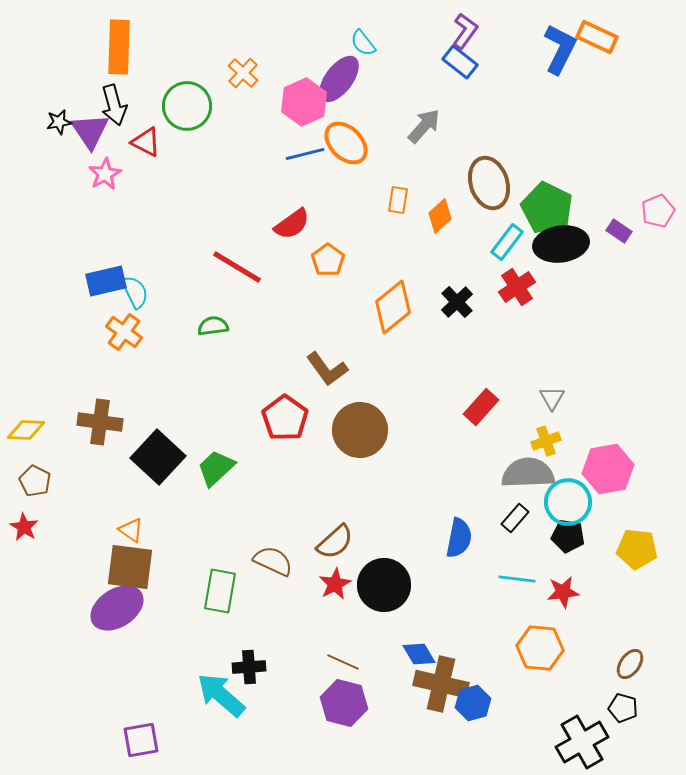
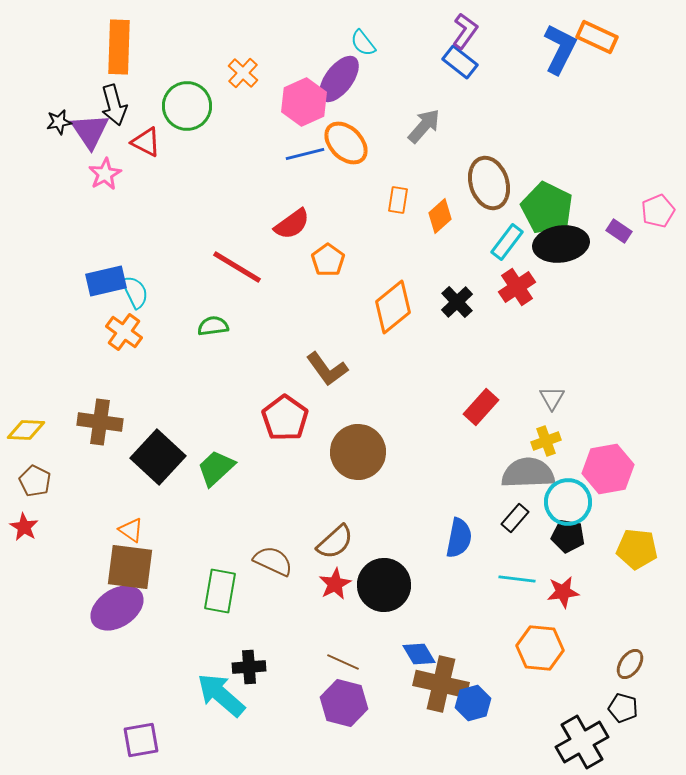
brown circle at (360, 430): moved 2 px left, 22 px down
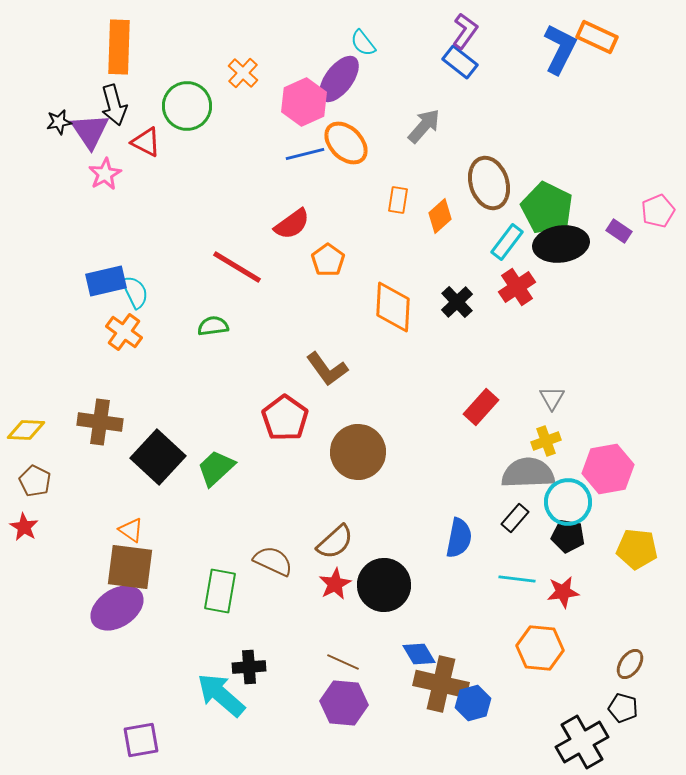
orange diamond at (393, 307): rotated 48 degrees counterclockwise
purple hexagon at (344, 703): rotated 9 degrees counterclockwise
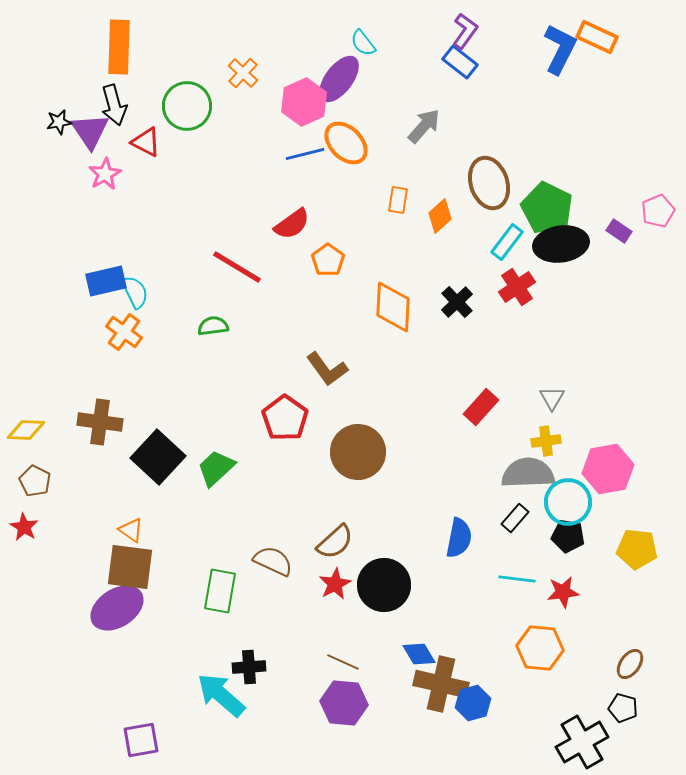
yellow cross at (546, 441): rotated 12 degrees clockwise
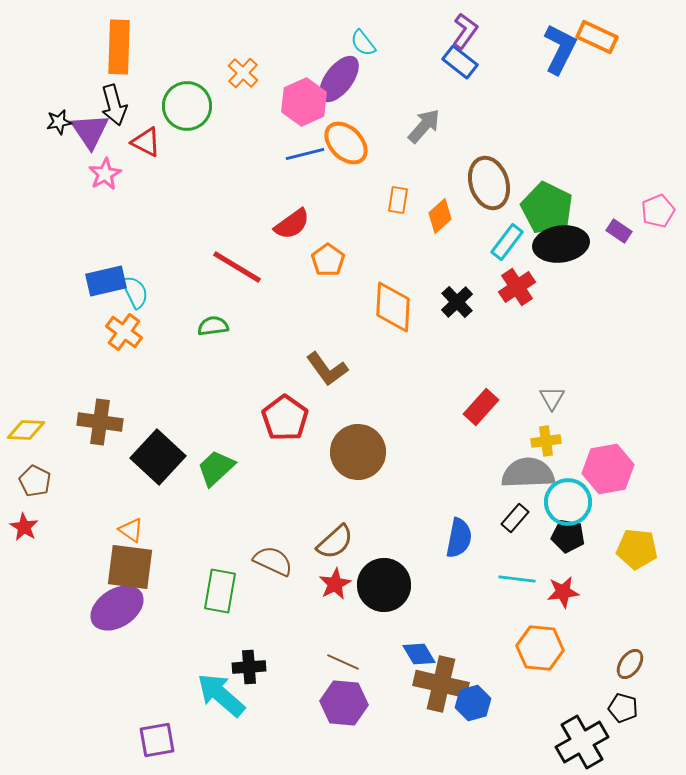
purple square at (141, 740): moved 16 px right
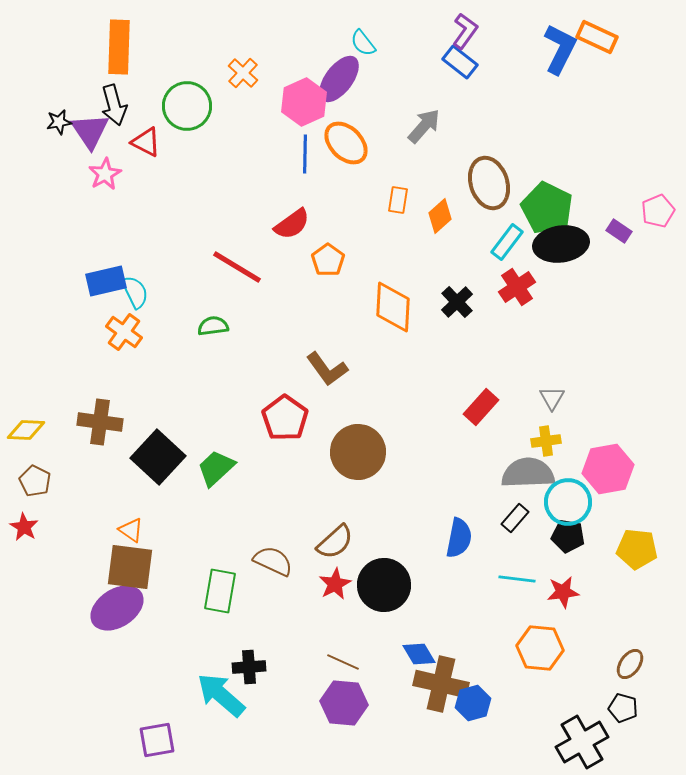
blue line at (305, 154): rotated 75 degrees counterclockwise
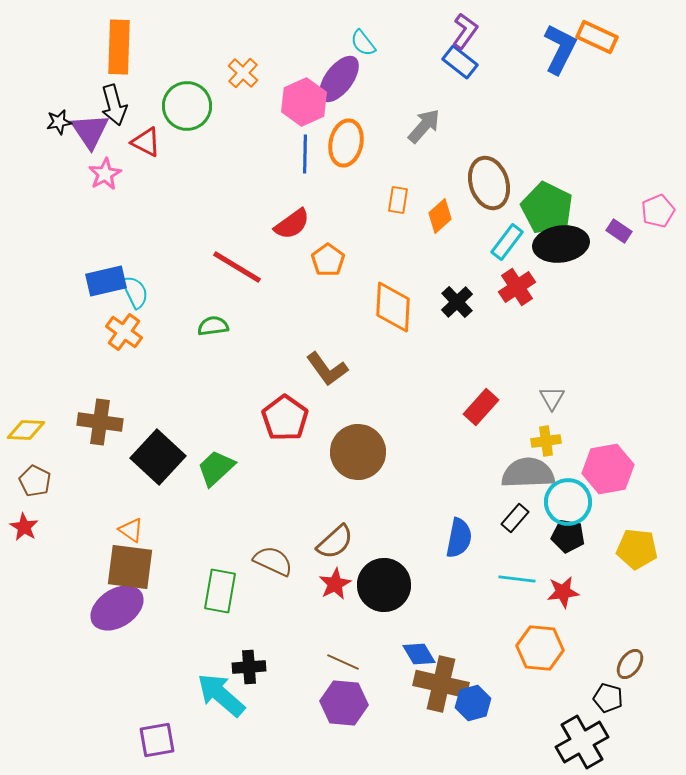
orange ellipse at (346, 143): rotated 57 degrees clockwise
black pentagon at (623, 708): moved 15 px left, 10 px up
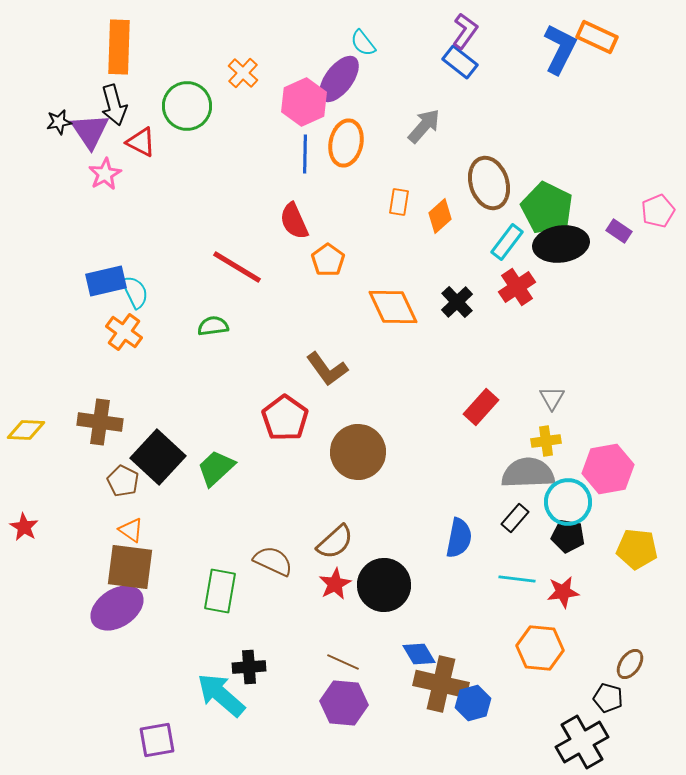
red triangle at (146, 142): moved 5 px left
orange rectangle at (398, 200): moved 1 px right, 2 px down
red semicircle at (292, 224): moved 2 px right, 3 px up; rotated 102 degrees clockwise
orange diamond at (393, 307): rotated 28 degrees counterclockwise
brown pentagon at (35, 481): moved 88 px right
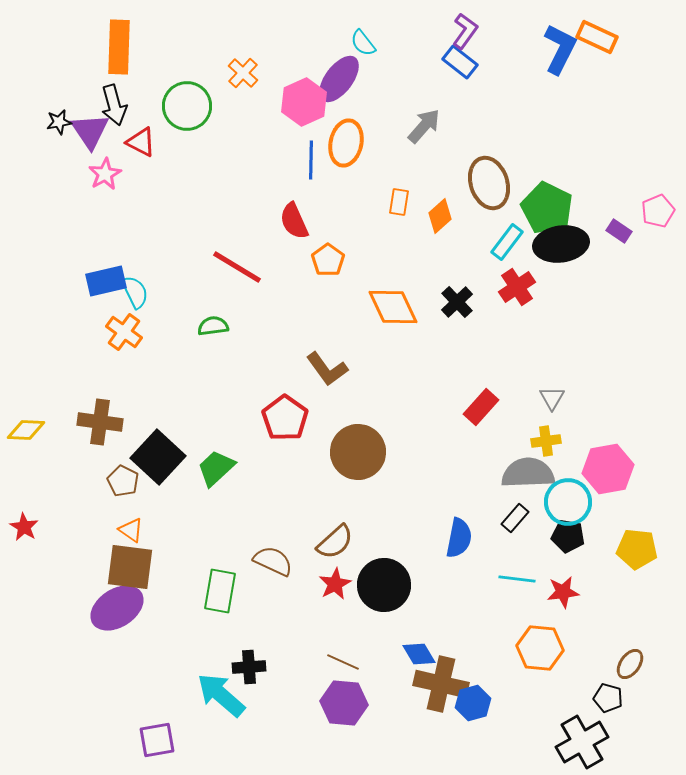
blue line at (305, 154): moved 6 px right, 6 px down
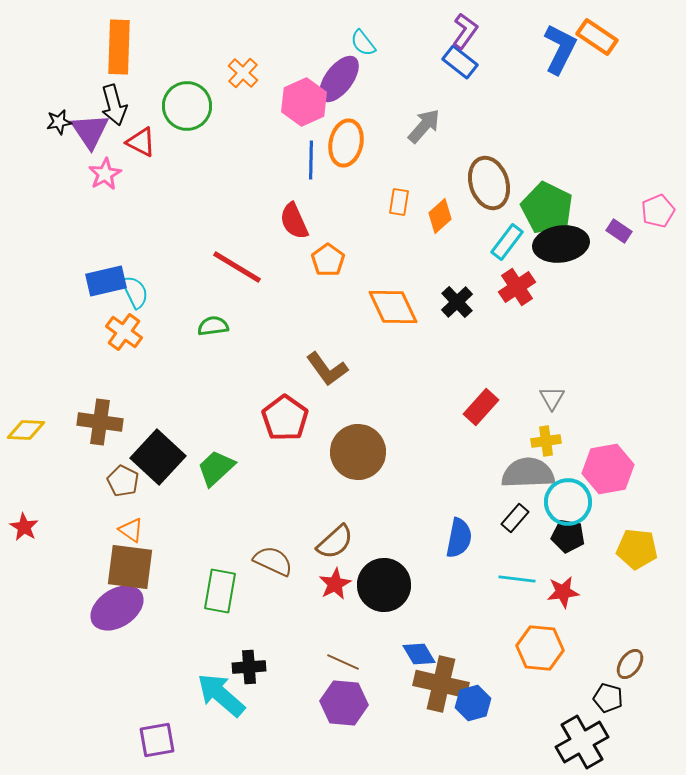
orange rectangle at (597, 37): rotated 9 degrees clockwise
